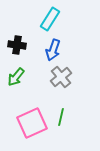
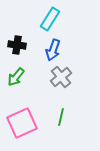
pink square: moved 10 px left
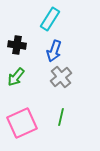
blue arrow: moved 1 px right, 1 px down
